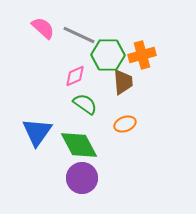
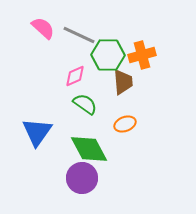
green diamond: moved 10 px right, 4 px down
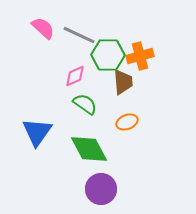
orange cross: moved 2 px left, 1 px down
orange ellipse: moved 2 px right, 2 px up
purple circle: moved 19 px right, 11 px down
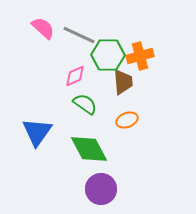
orange ellipse: moved 2 px up
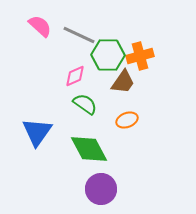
pink semicircle: moved 3 px left, 2 px up
brown trapezoid: rotated 40 degrees clockwise
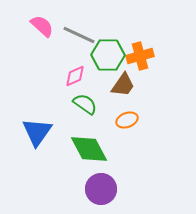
pink semicircle: moved 2 px right
brown trapezoid: moved 3 px down
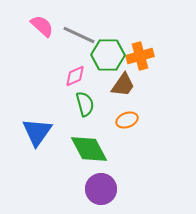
green semicircle: rotated 40 degrees clockwise
